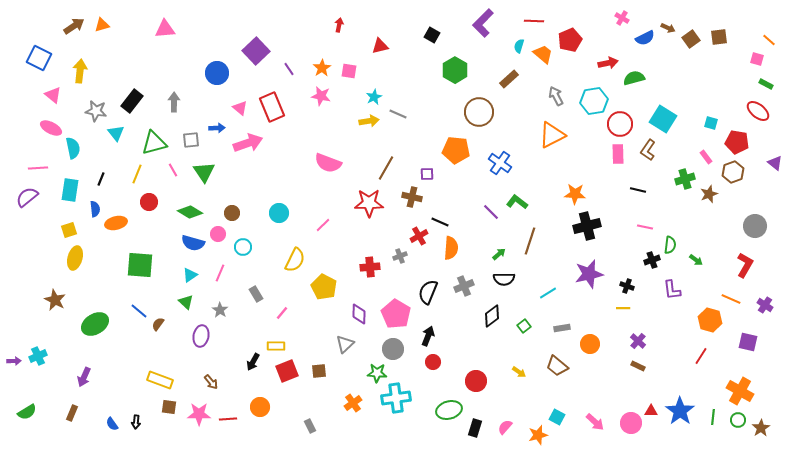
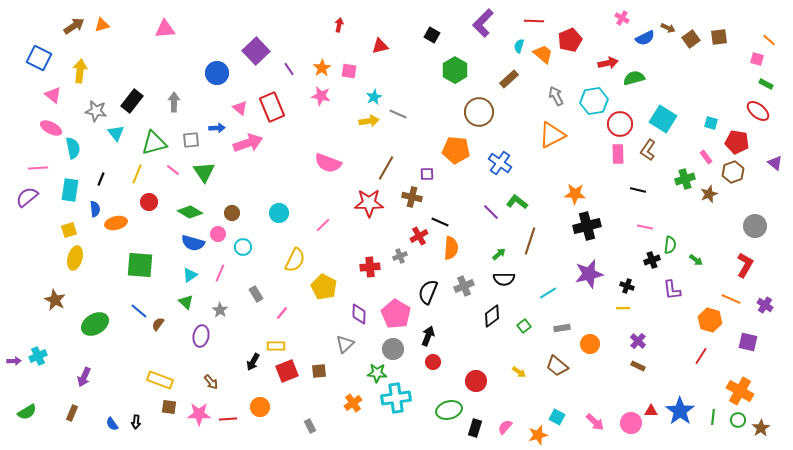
pink line at (173, 170): rotated 24 degrees counterclockwise
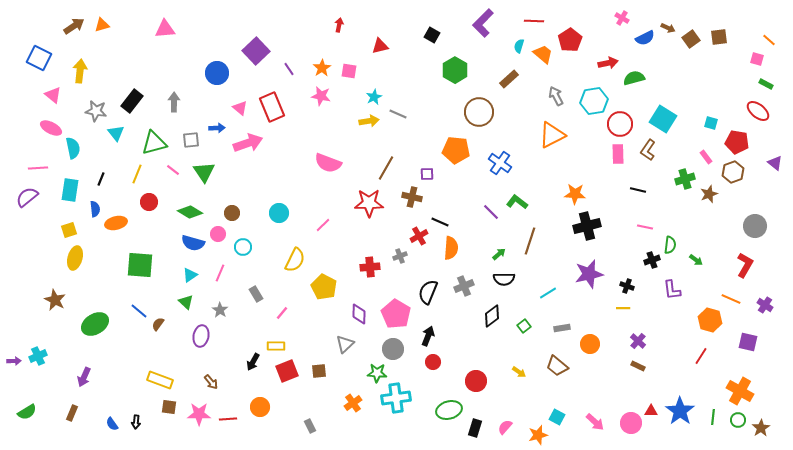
red pentagon at (570, 40): rotated 10 degrees counterclockwise
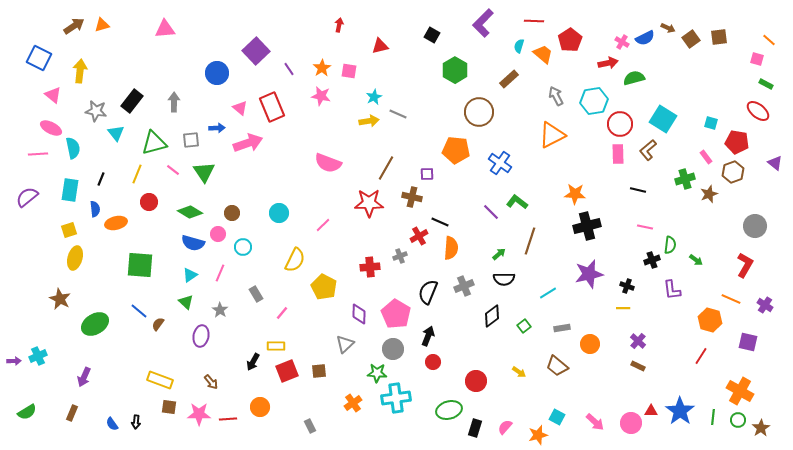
pink cross at (622, 18): moved 24 px down
brown L-shape at (648, 150): rotated 15 degrees clockwise
pink line at (38, 168): moved 14 px up
brown star at (55, 300): moved 5 px right, 1 px up
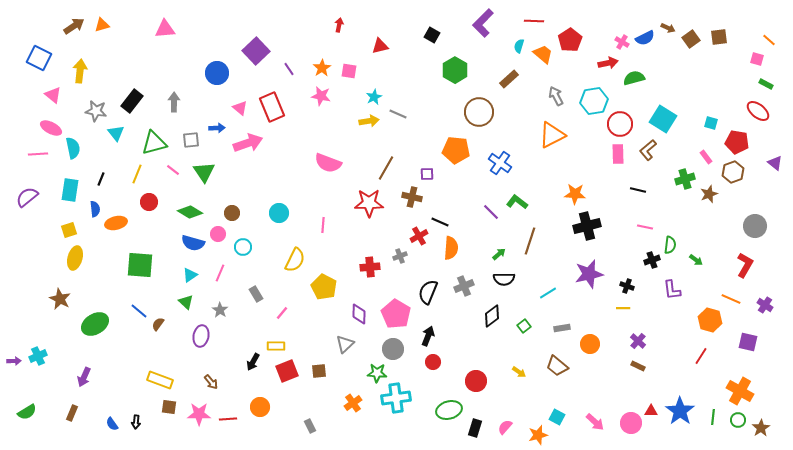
pink line at (323, 225): rotated 42 degrees counterclockwise
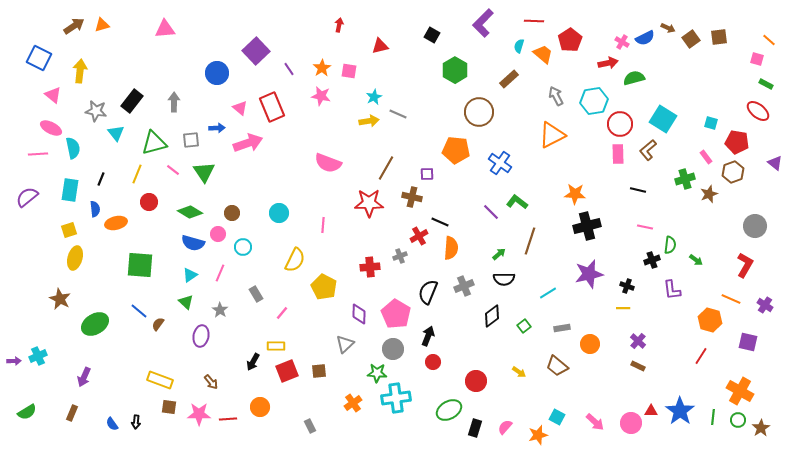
green ellipse at (449, 410): rotated 15 degrees counterclockwise
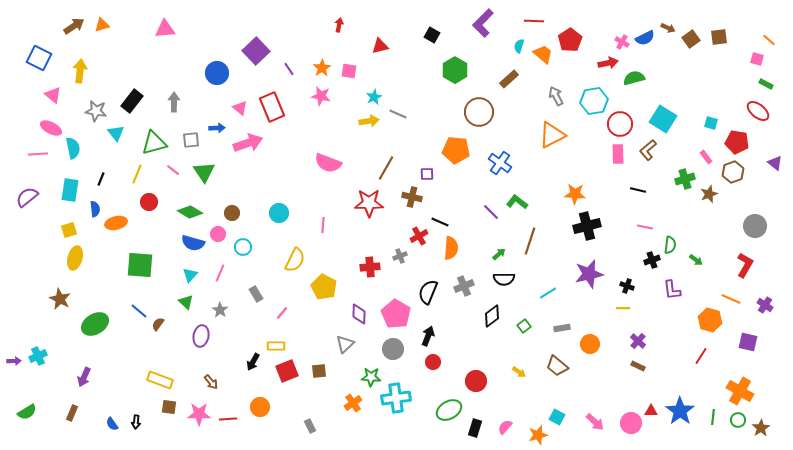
cyan triangle at (190, 275): rotated 14 degrees counterclockwise
green star at (377, 373): moved 6 px left, 4 px down
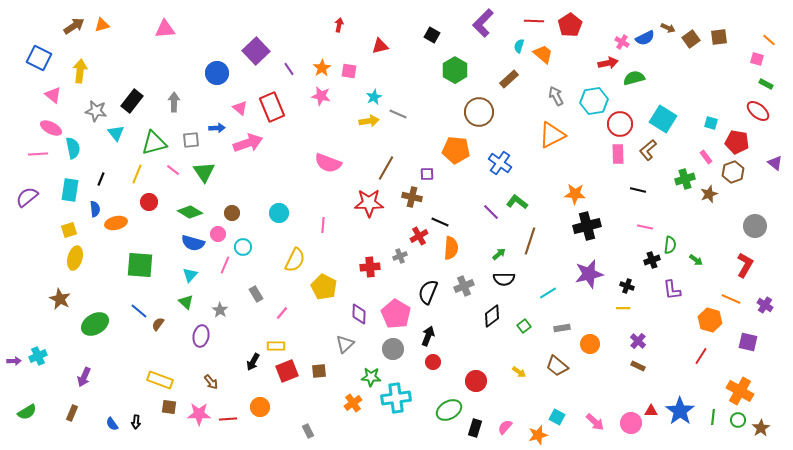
red pentagon at (570, 40): moved 15 px up
pink line at (220, 273): moved 5 px right, 8 px up
gray rectangle at (310, 426): moved 2 px left, 5 px down
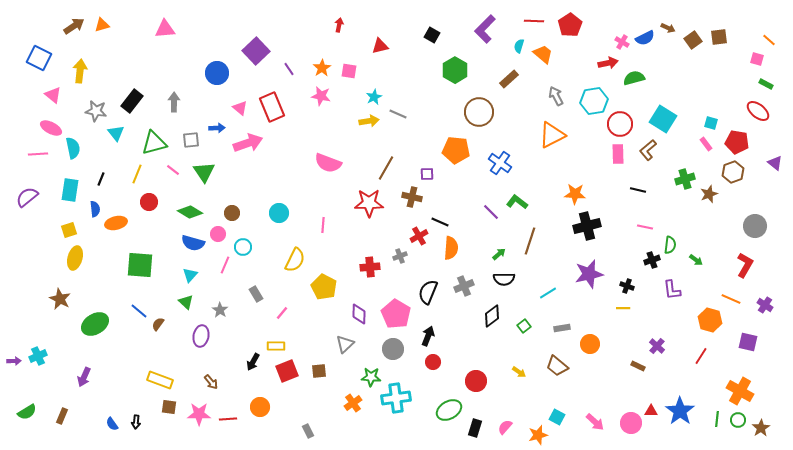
purple L-shape at (483, 23): moved 2 px right, 6 px down
brown square at (691, 39): moved 2 px right, 1 px down
pink rectangle at (706, 157): moved 13 px up
purple cross at (638, 341): moved 19 px right, 5 px down
brown rectangle at (72, 413): moved 10 px left, 3 px down
green line at (713, 417): moved 4 px right, 2 px down
